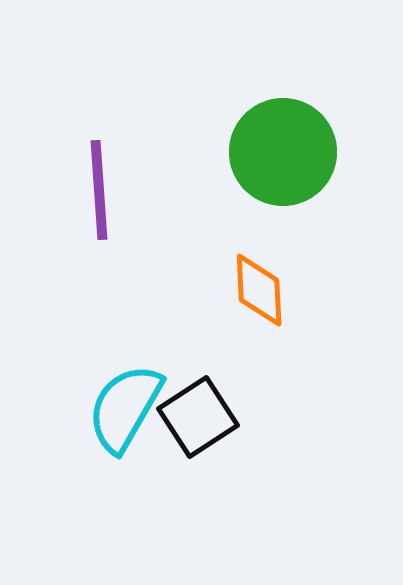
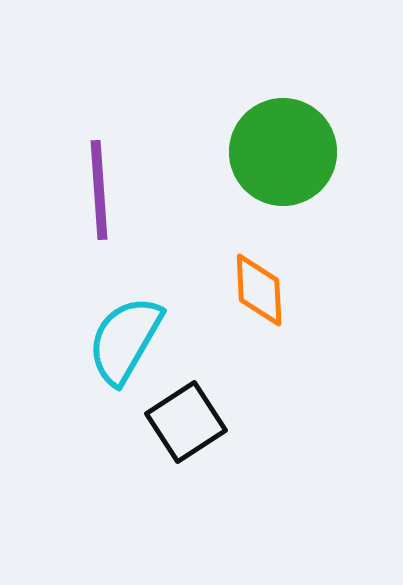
cyan semicircle: moved 68 px up
black square: moved 12 px left, 5 px down
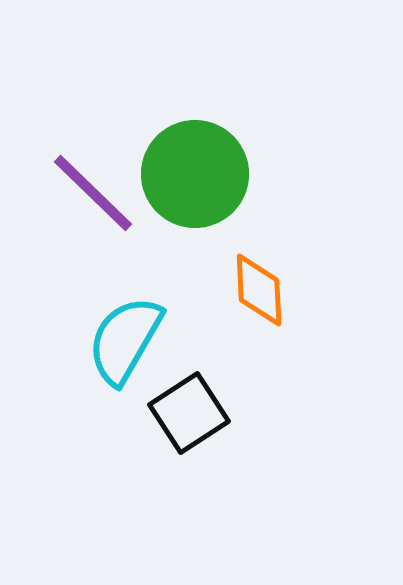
green circle: moved 88 px left, 22 px down
purple line: moved 6 px left, 3 px down; rotated 42 degrees counterclockwise
black square: moved 3 px right, 9 px up
